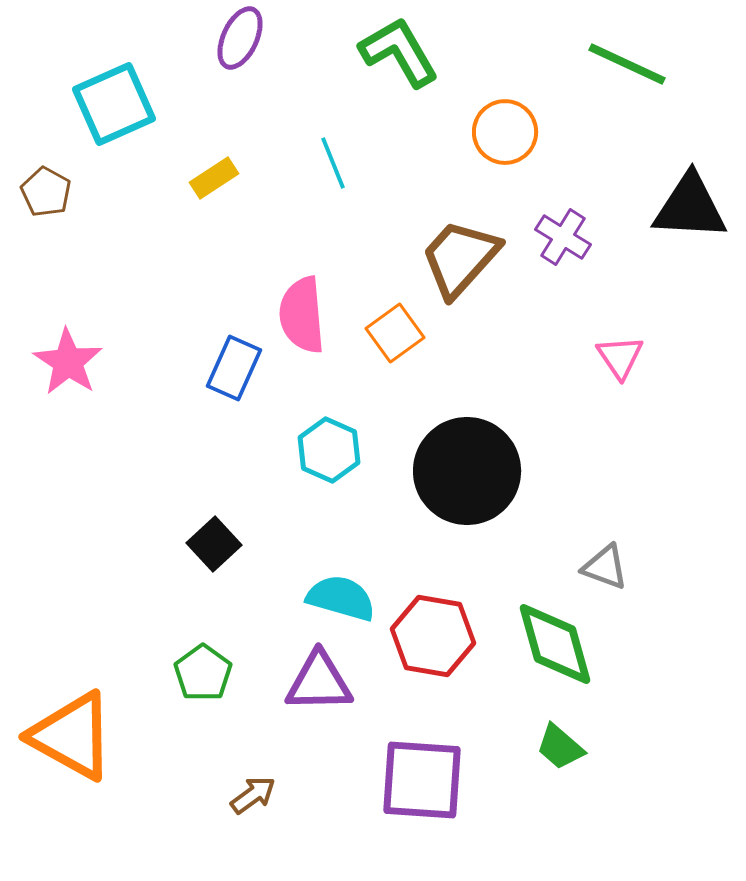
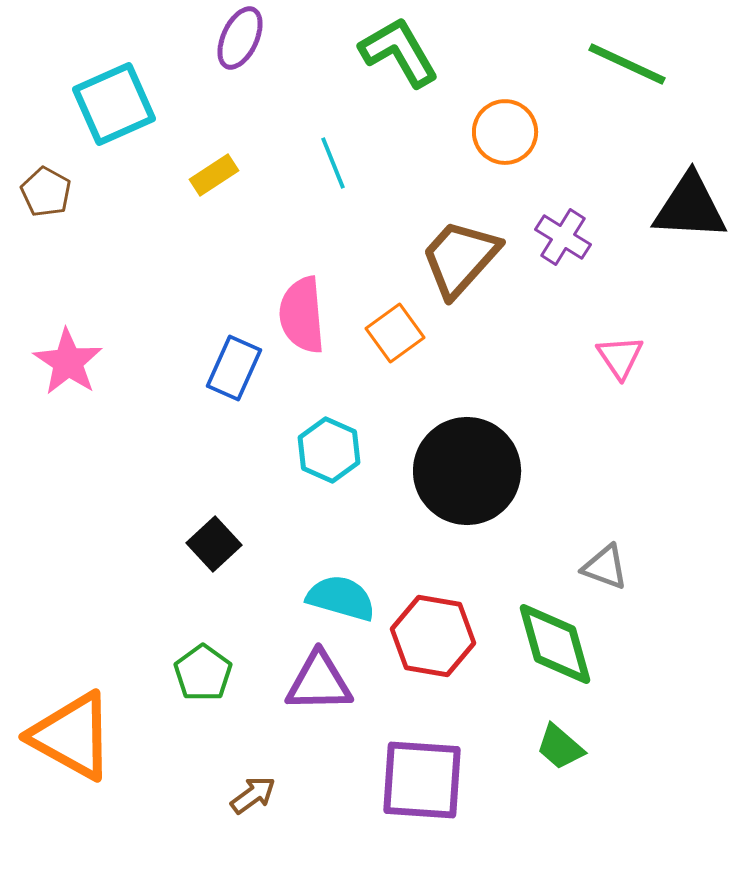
yellow rectangle: moved 3 px up
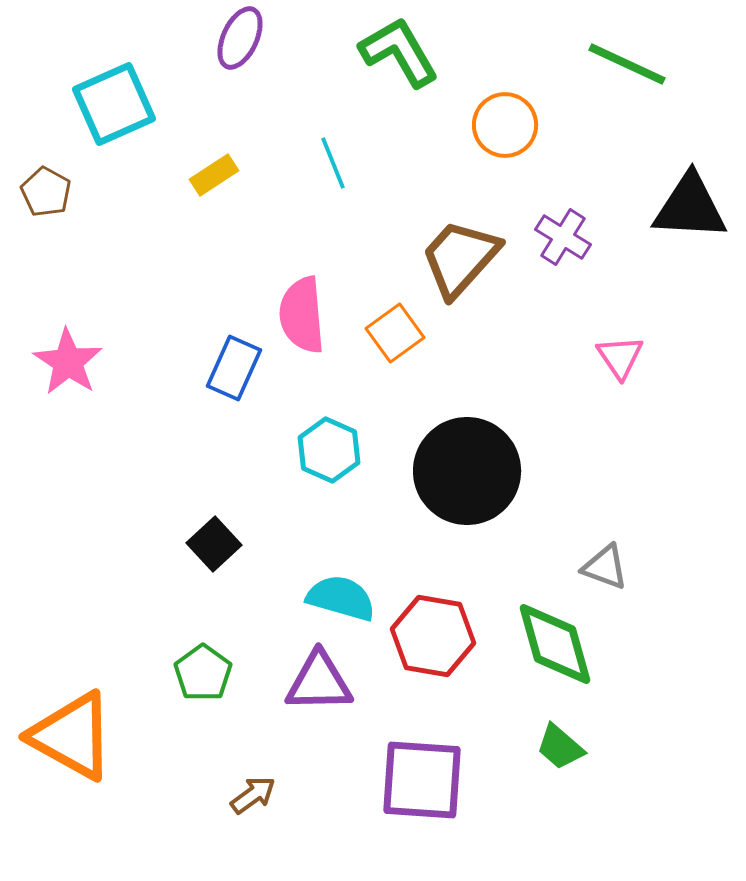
orange circle: moved 7 px up
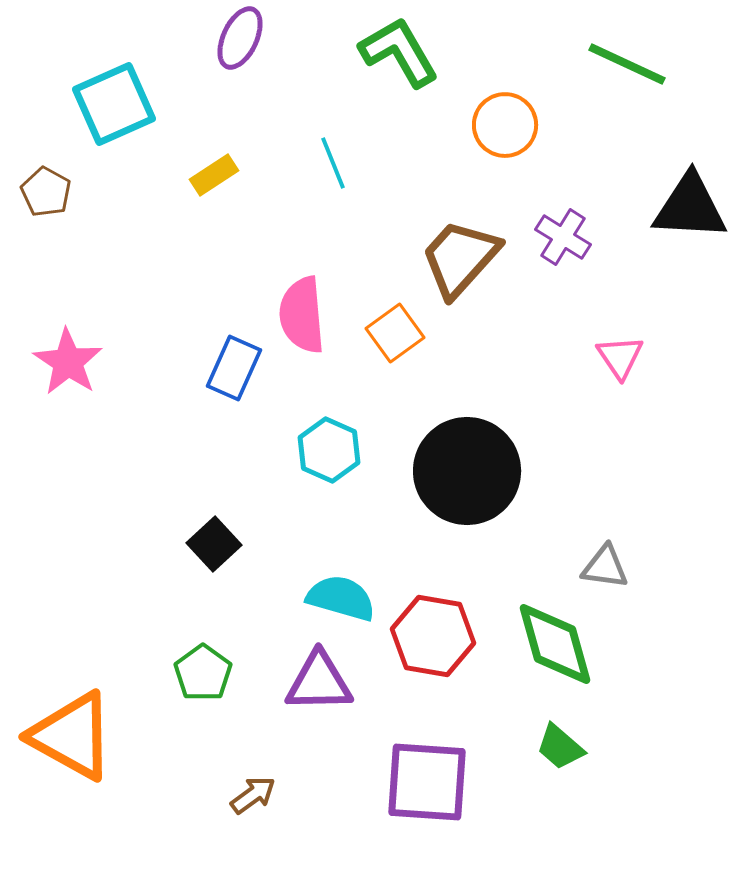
gray triangle: rotated 12 degrees counterclockwise
purple square: moved 5 px right, 2 px down
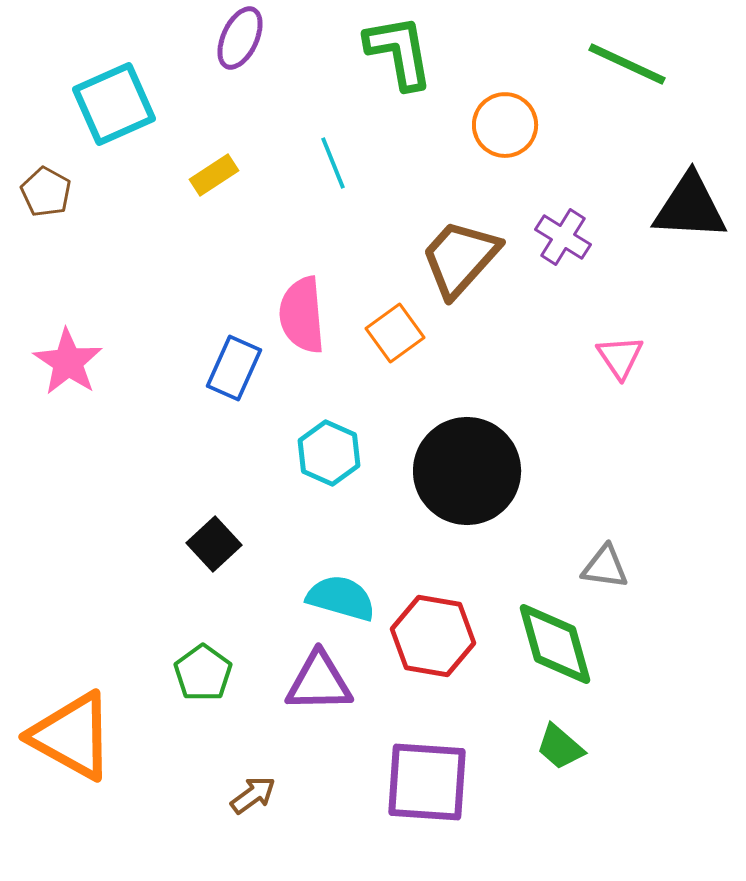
green L-shape: rotated 20 degrees clockwise
cyan hexagon: moved 3 px down
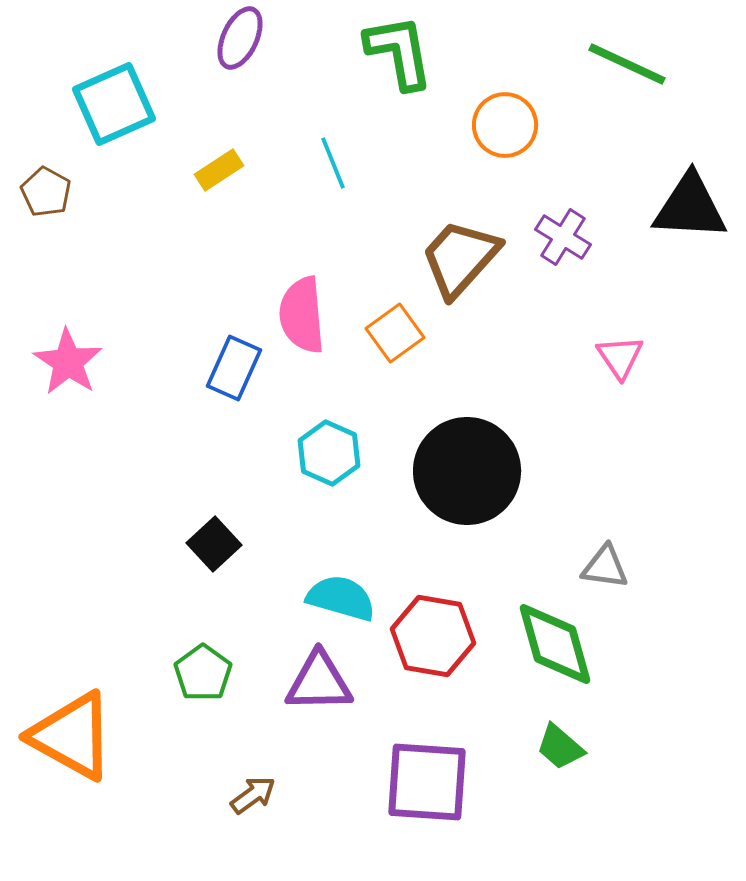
yellow rectangle: moved 5 px right, 5 px up
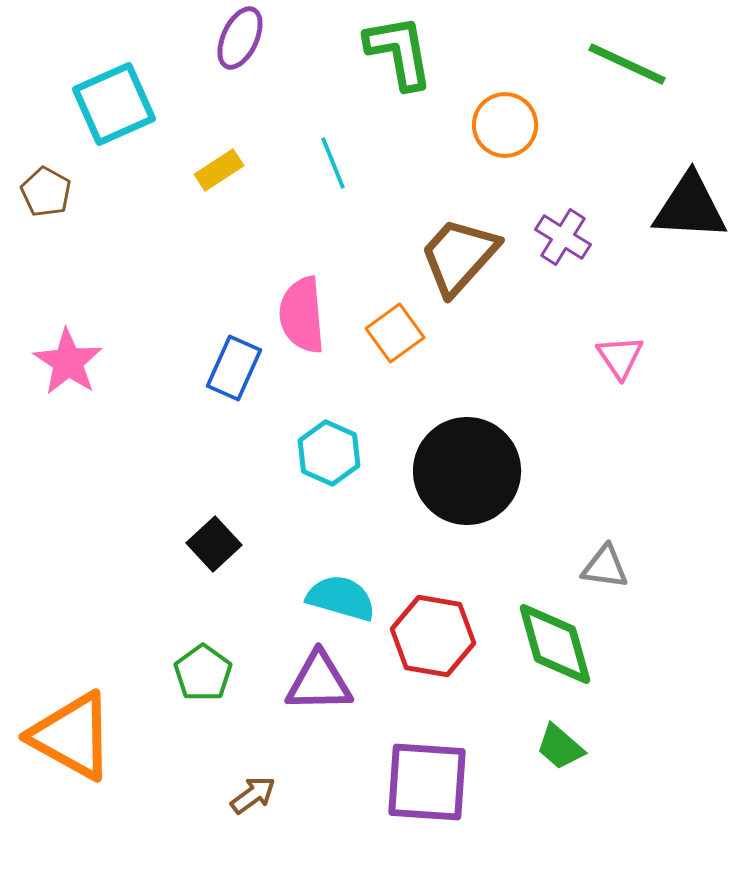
brown trapezoid: moved 1 px left, 2 px up
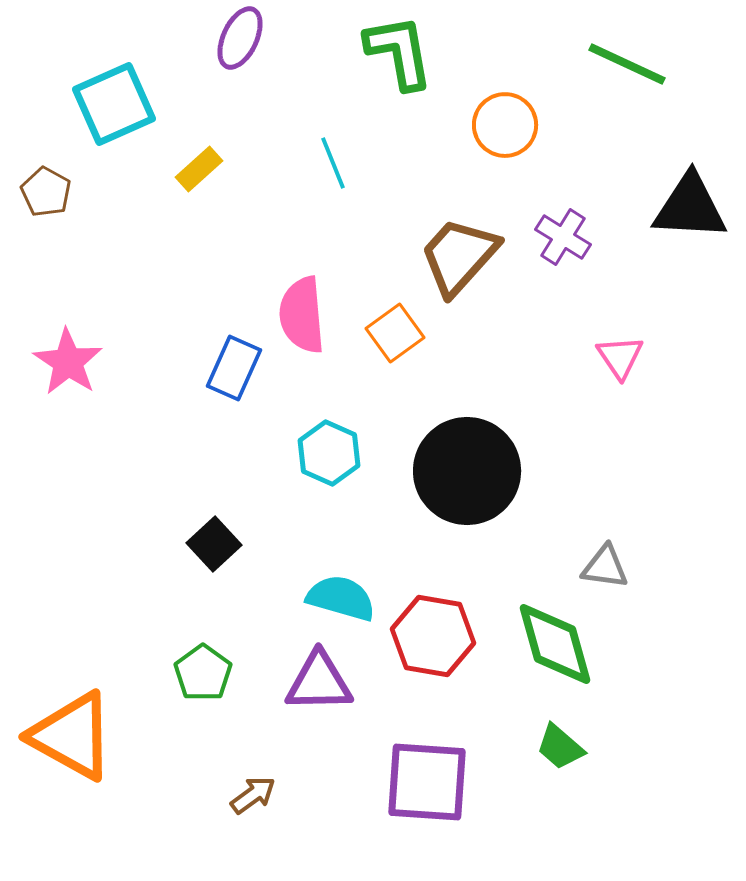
yellow rectangle: moved 20 px left, 1 px up; rotated 9 degrees counterclockwise
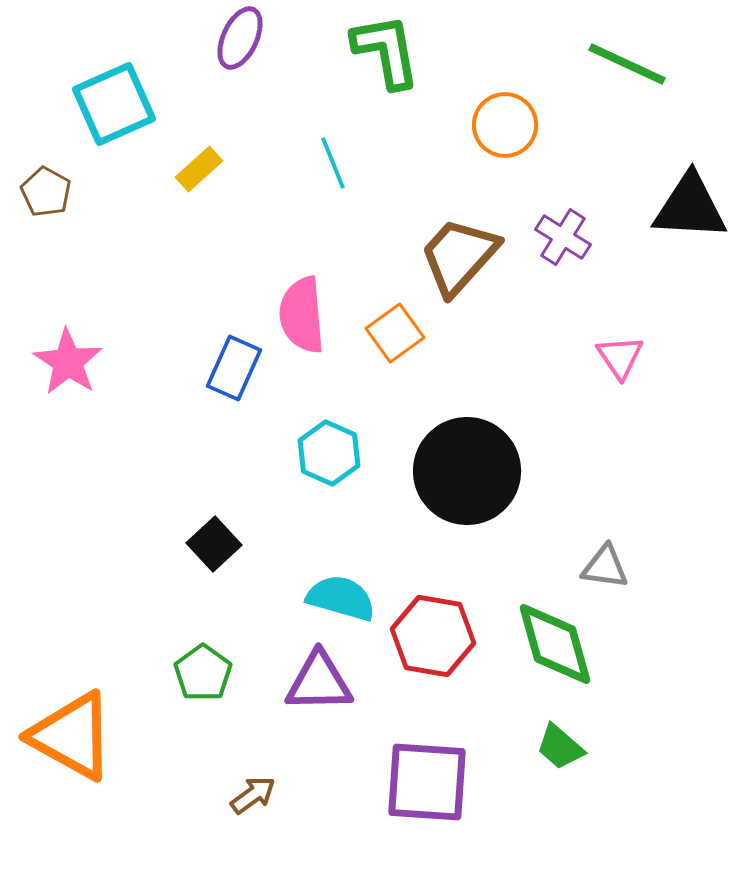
green L-shape: moved 13 px left, 1 px up
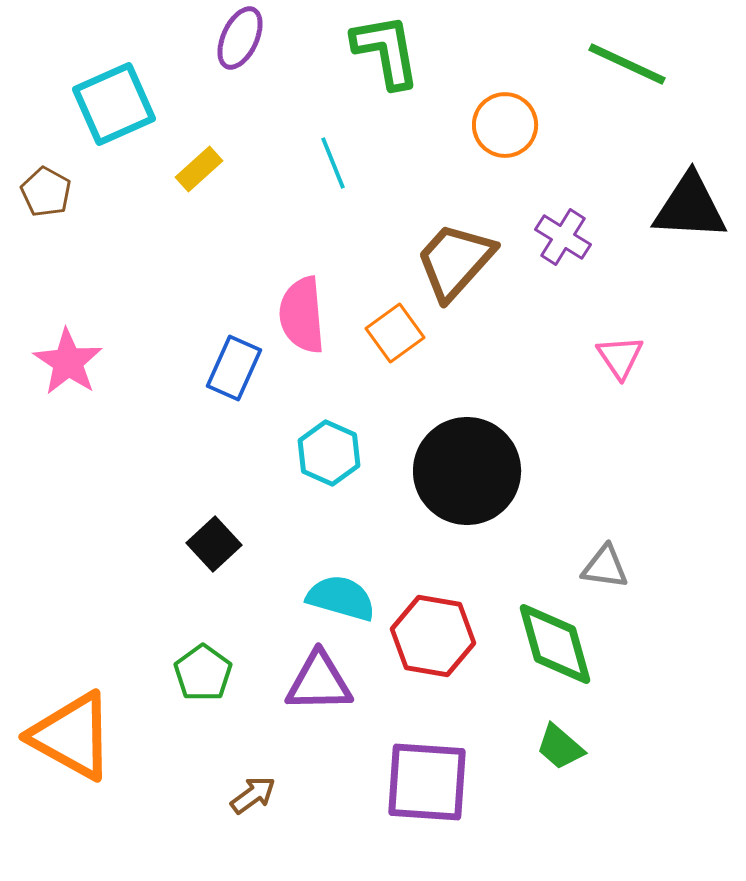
brown trapezoid: moved 4 px left, 5 px down
